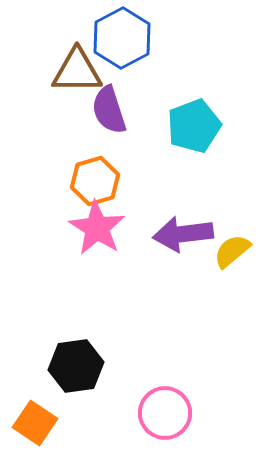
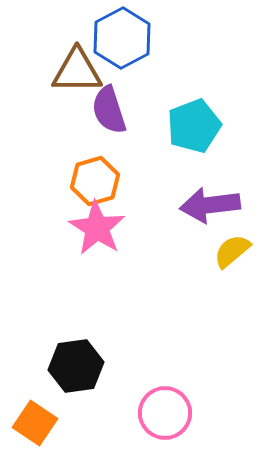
purple arrow: moved 27 px right, 29 px up
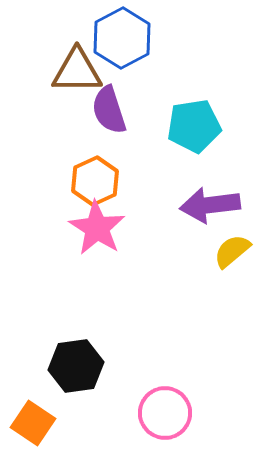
cyan pentagon: rotated 12 degrees clockwise
orange hexagon: rotated 9 degrees counterclockwise
orange square: moved 2 px left
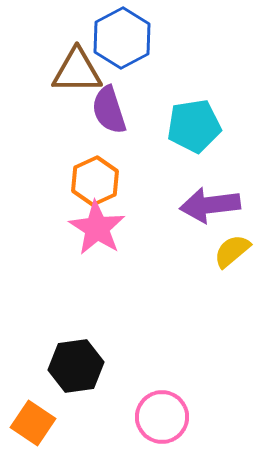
pink circle: moved 3 px left, 4 px down
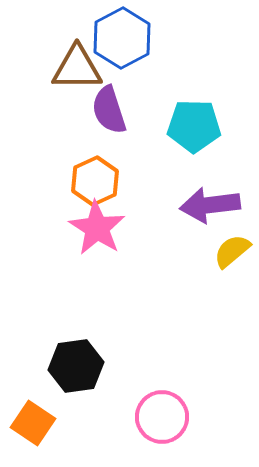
brown triangle: moved 3 px up
cyan pentagon: rotated 10 degrees clockwise
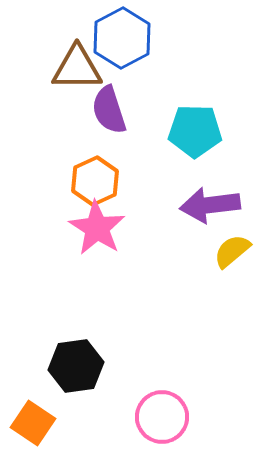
cyan pentagon: moved 1 px right, 5 px down
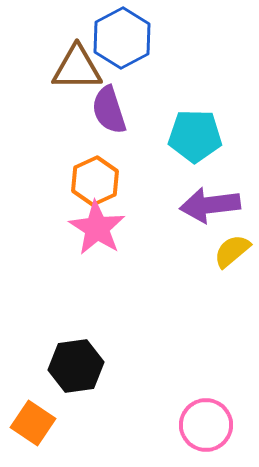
cyan pentagon: moved 5 px down
pink circle: moved 44 px right, 8 px down
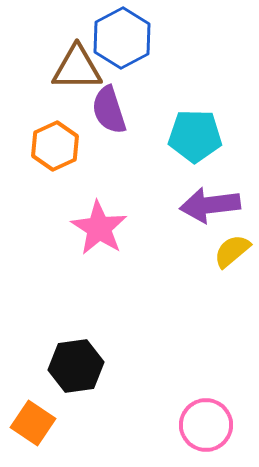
orange hexagon: moved 40 px left, 35 px up
pink star: moved 2 px right
